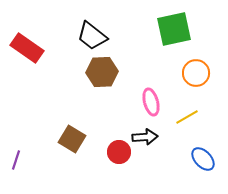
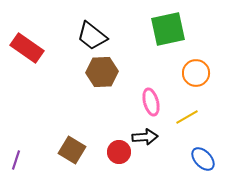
green square: moved 6 px left
brown square: moved 11 px down
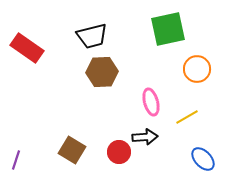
black trapezoid: rotated 52 degrees counterclockwise
orange circle: moved 1 px right, 4 px up
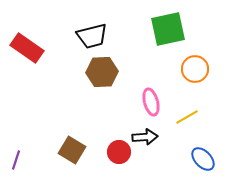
orange circle: moved 2 px left
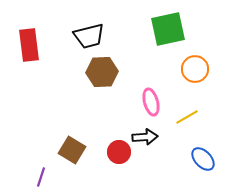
black trapezoid: moved 3 px left
red rectangle: moved 2 px right, 3 px up; rotated 48 degrees clockwise
purple line: moved 25 px right, 17 px down
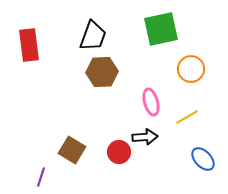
green square: moved 7 px left
black trapezoid: moved 4 px right; rotated 56 degrees counterclockwise
orange circle: moved 4 px left
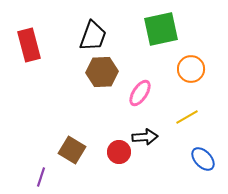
red rectangle: rotated 8 degrees counterclockwise
pink ellipse: moved 11 px left, 9 px up; rotated 48 degrees clockwise
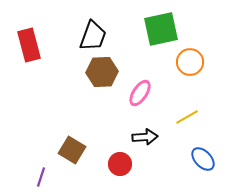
orange circle: moved 1 px left, 7 px up
red circle: moved 1 px right, 12 px down
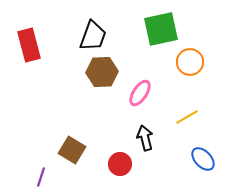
black arrow: moved 1 px down; rotated 100 degrees counterclockwise
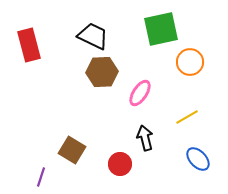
black trapezoid: rotated 84 degrees counterclockwise
blue ellipse: moved 5 px left
